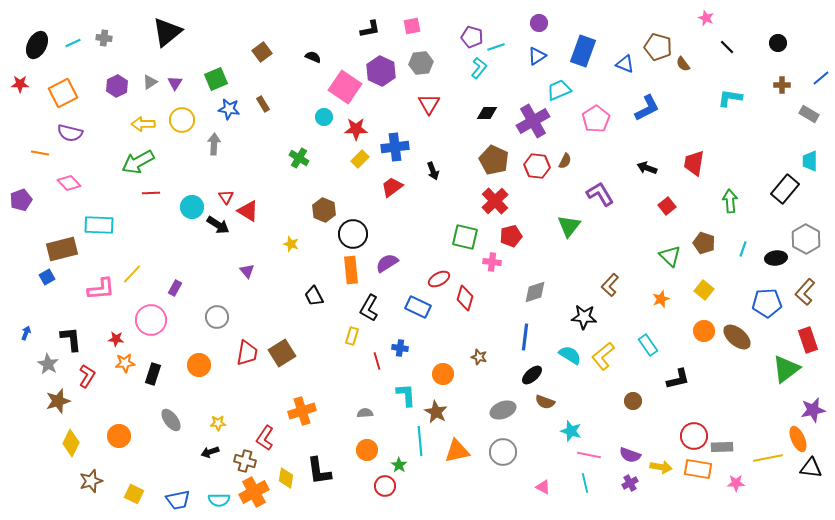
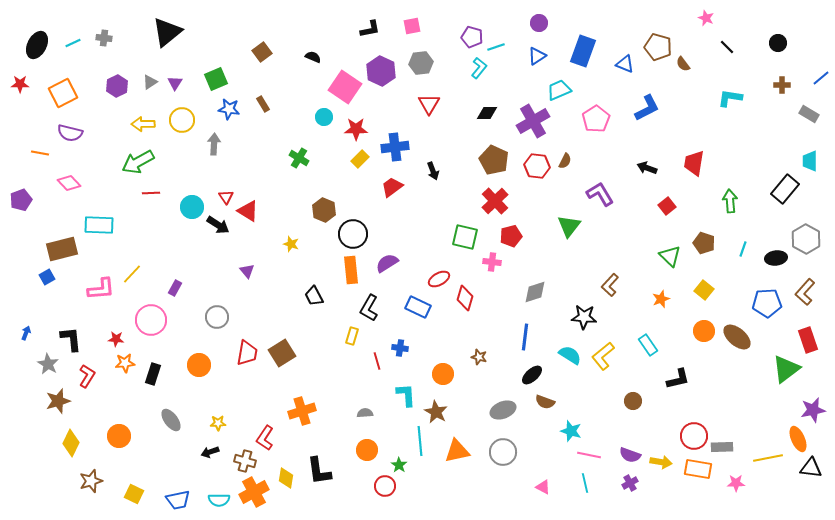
yellow arrow at (661, 467): moved 5 px up
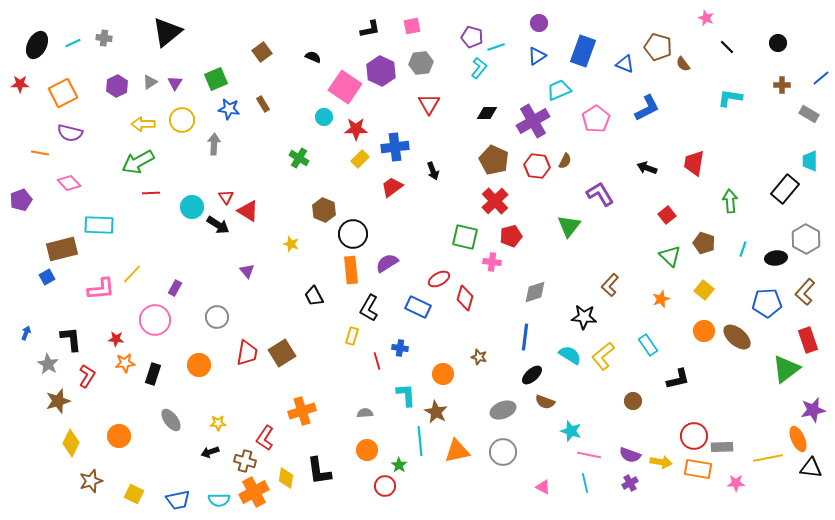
red square at (667, 206): moved 9 px down
pink circle at (151, 320): moved 4 px right
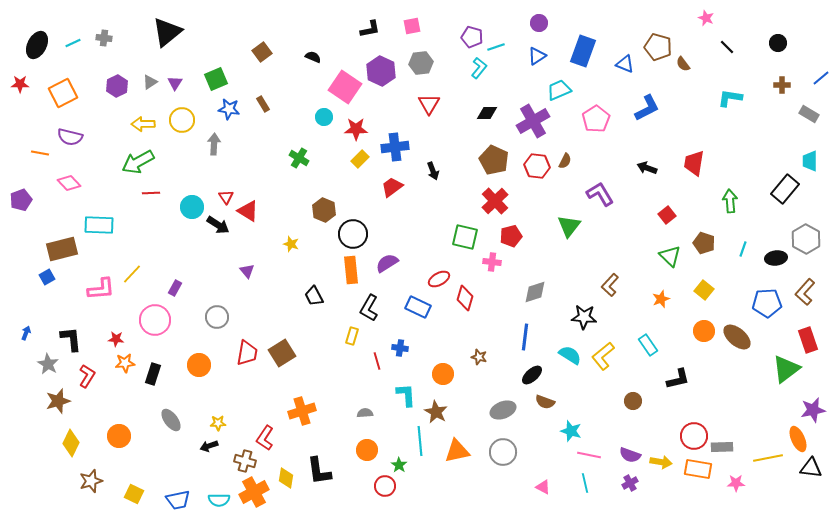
purple semicircle at (70, 133): moved 4 px down
black arrow at (210, 452): moved 1 px left, 6 px up
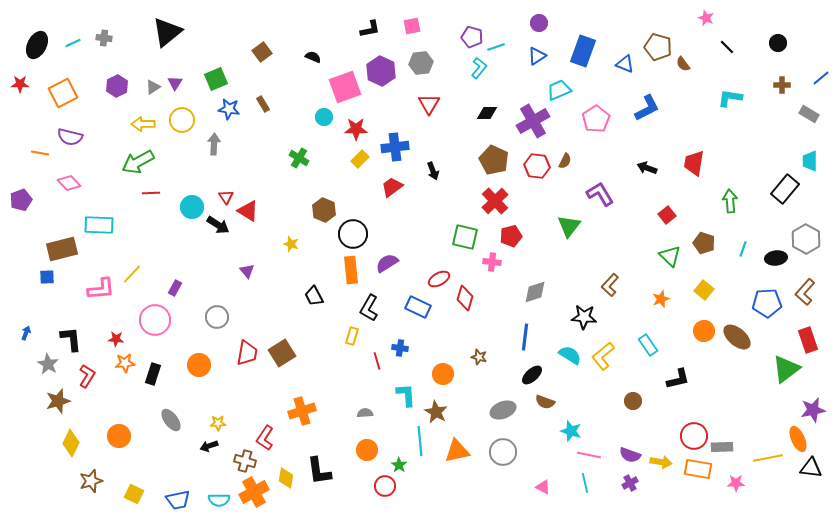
gray triangle at (150, 82): moved 3 px right, 5 px down
pink square at (345, 87): rotated 36 degrees clockwise
blue square at (47, 277): rotated 28 degrees clockwise
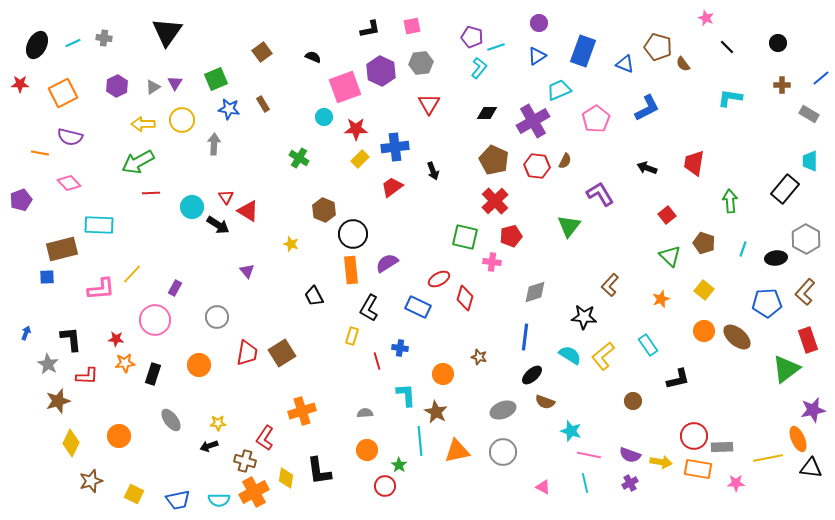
black triangle at (167, 32): rotated 16 degrees counterclockwise
red L-shape at (87, 376): rotated 60 degrees clockwise
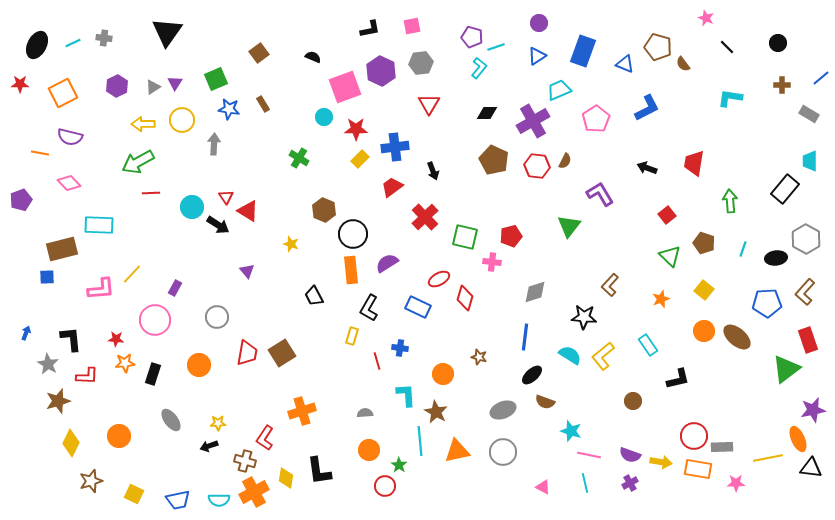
brown square at (262, 52): moved 3 px left, 1 px down
red cross at (495, 201): moved 70 px left, 16 px down
orange circle at (367, 450): moved 2 px right
